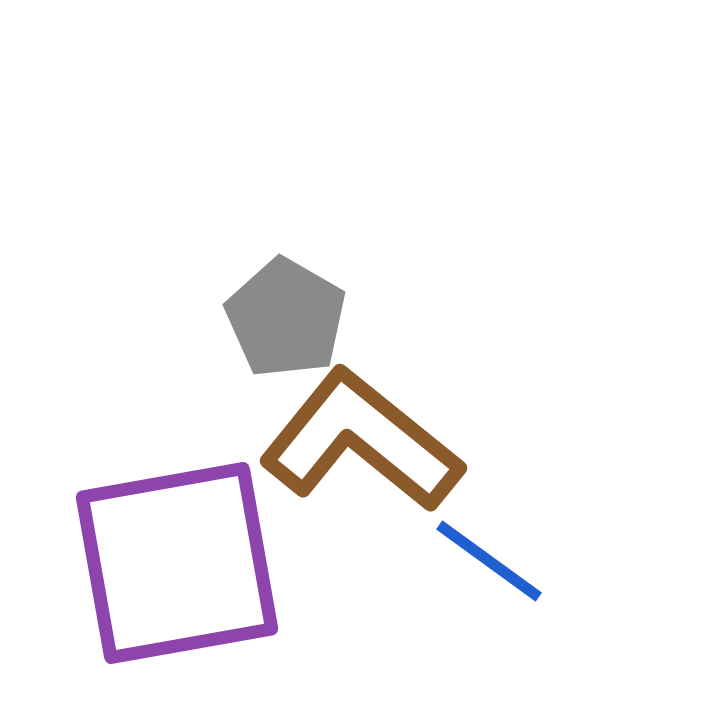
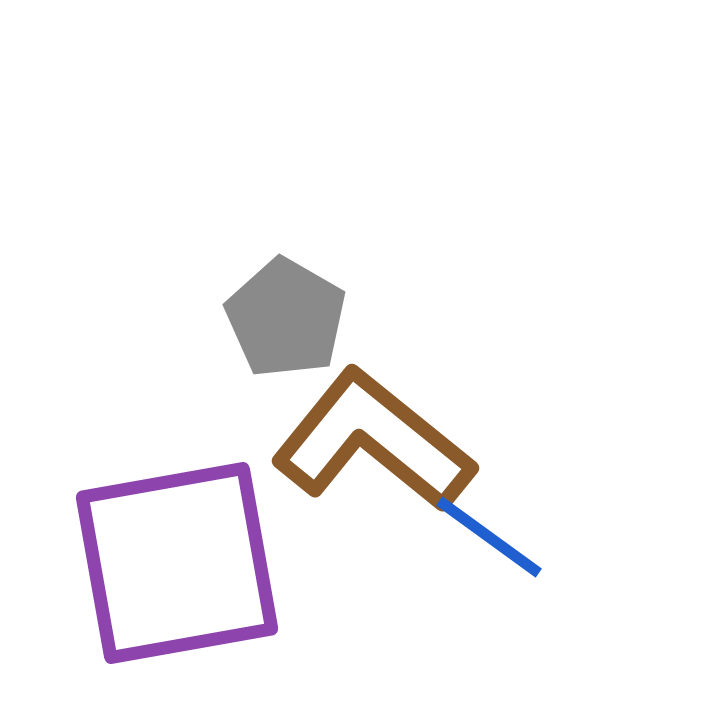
brown L-shape: moved 12 px right
blue line: moved 24 px up
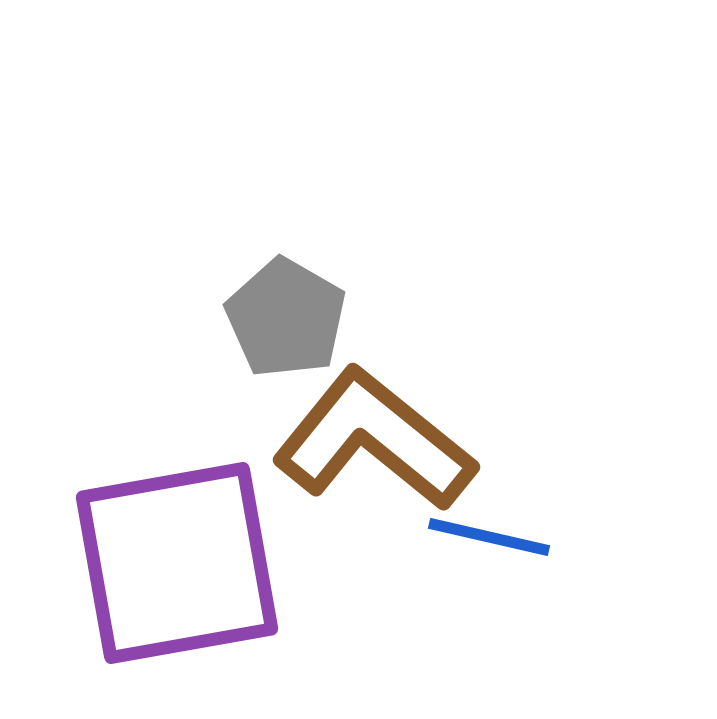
brown L-shape: moved 1 px right, 1 px up
blue line: rotated 23 degrees counterclockwise
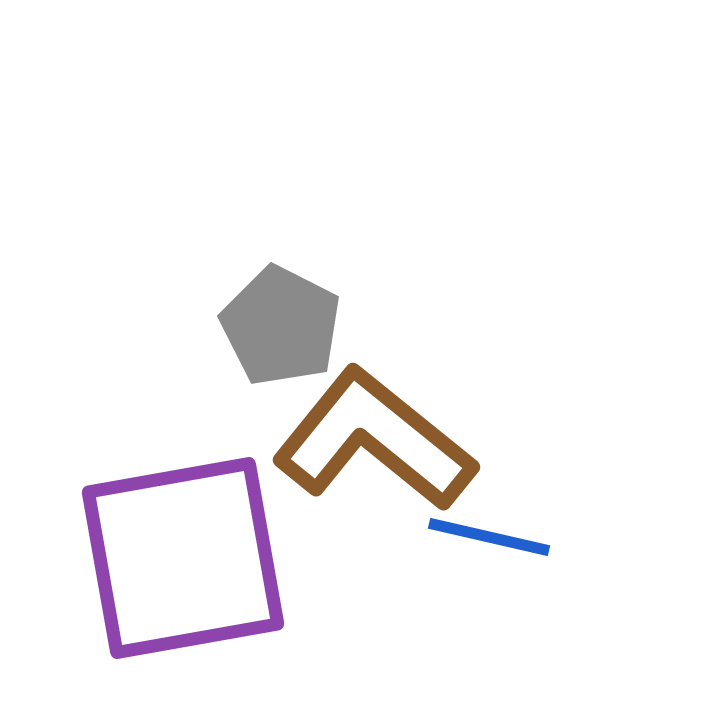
gray pentagon: moved 5 px left, 8 px down; rotated 3 degrees counterclockwise
purple square: moved 6 px right, 5 px up
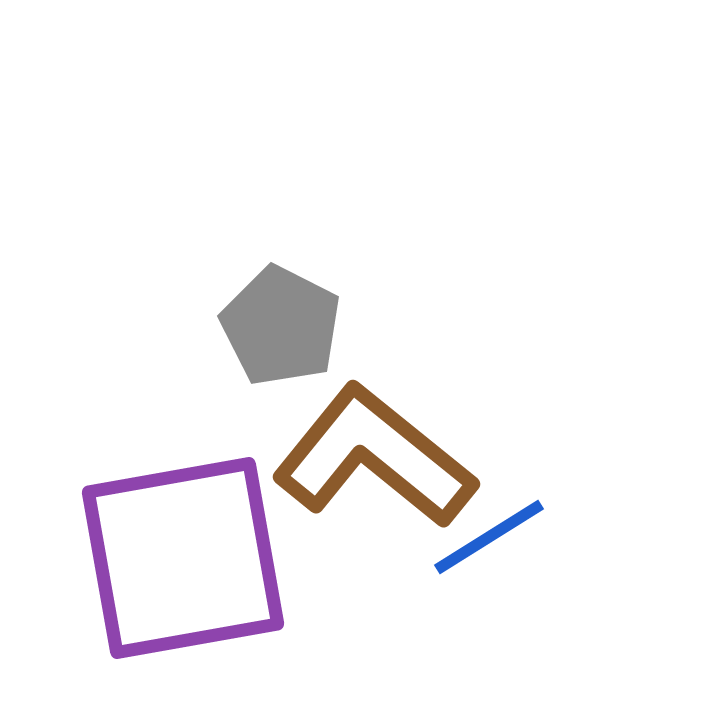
brown L-shape: moved 17 px down
blue line: rotated 45 degrees counterclockwise
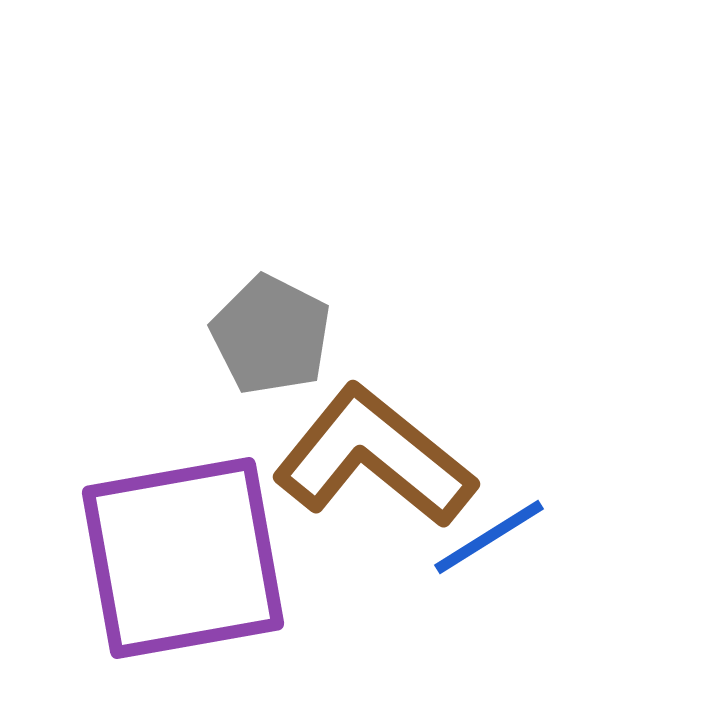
gray pentagon: moved 10 px left, 9 px down
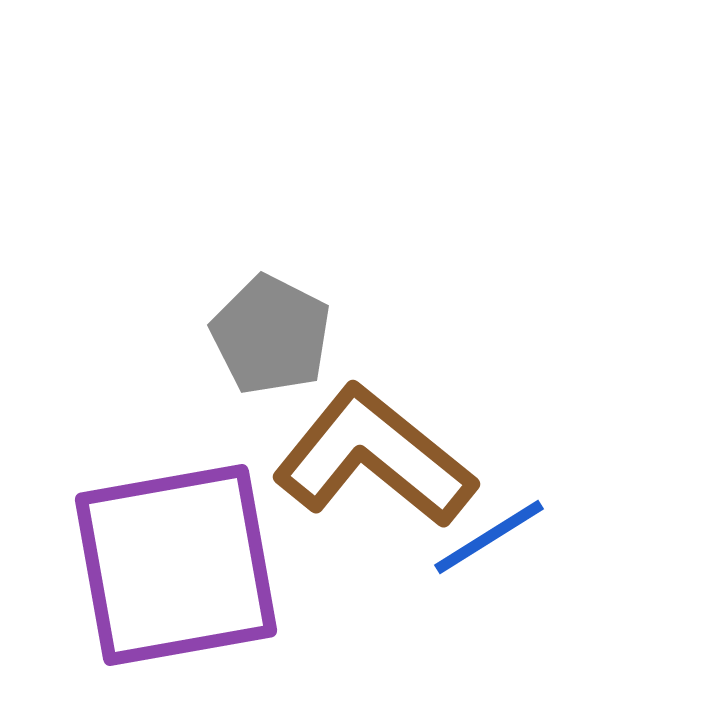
purple square: moved 7 px left, 7 px down
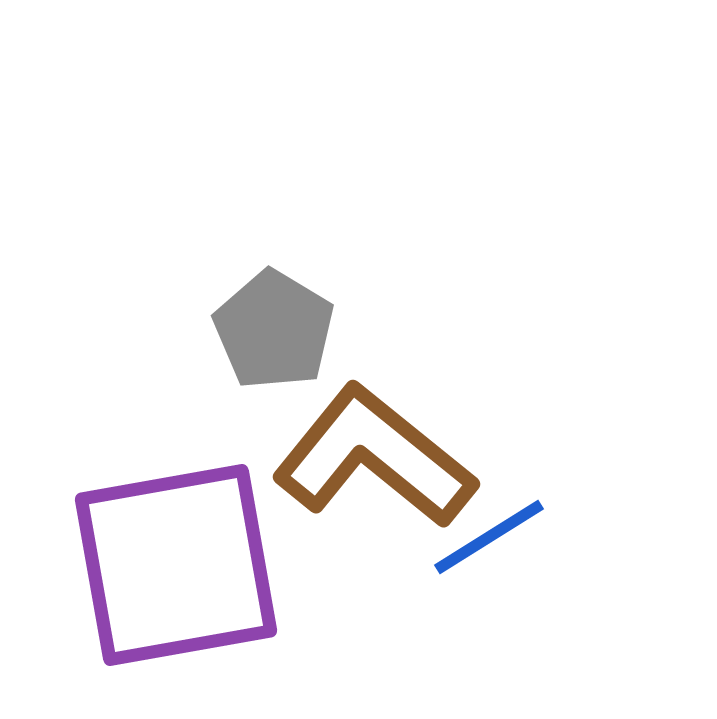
gray pentagon: moved 3 px right, 5 px up; rotated 4 degrees clockwise
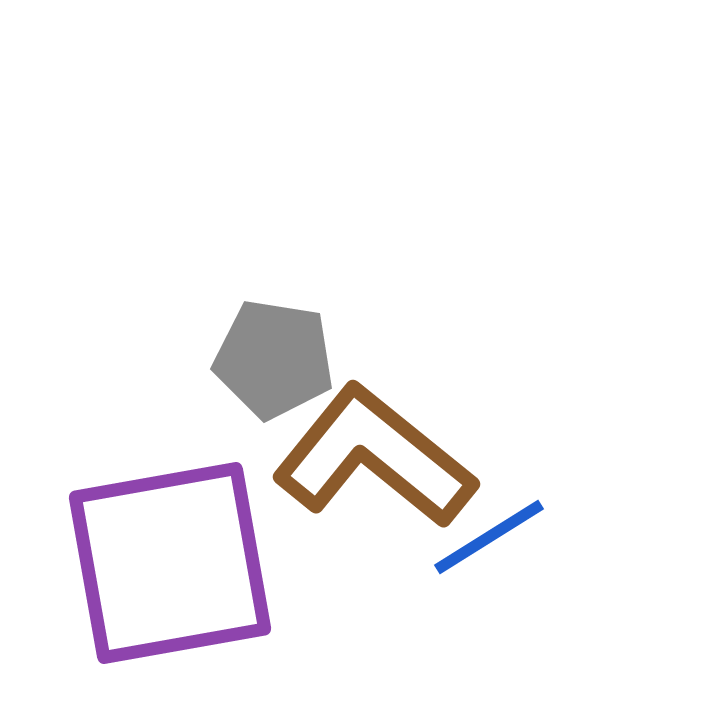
gray pentagon: moved 29 px down; rotated 22 degrees counterclockwise
purple square: moved 6 px left, 2 px up
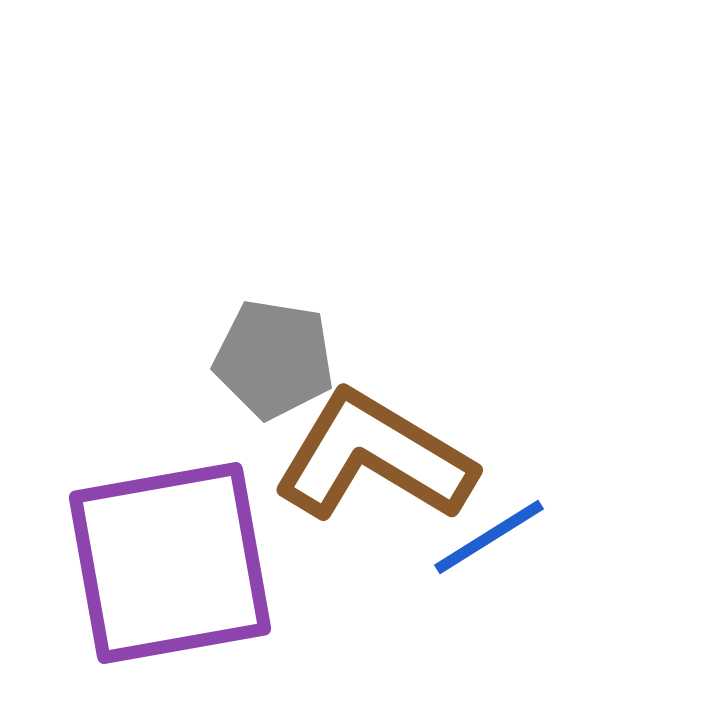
brown L-shape: rotated 8 degrees counterclockwise
